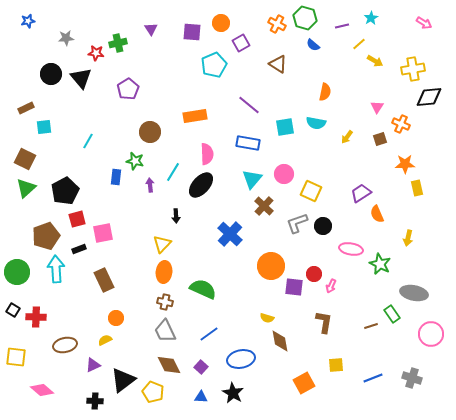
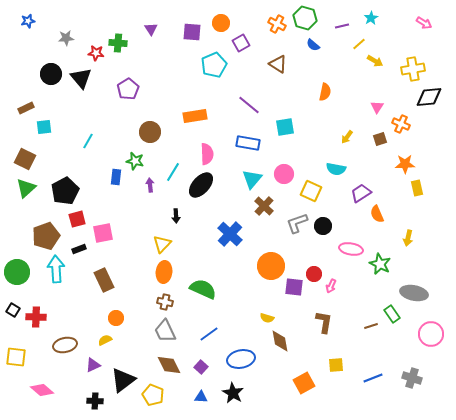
green cross at (118, 43): rotated 18 degrees clockwise
cyan semicircle at (316, 123): moved 20 px right, 46 px down
yellow pentagon at (153, 392): moved 3 px down
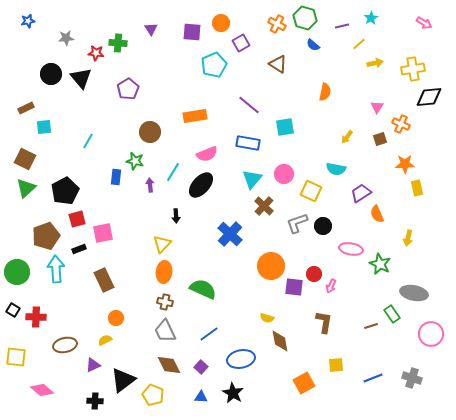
yellow arrow at (375, 61): moved 2 px down; rotated 42 degrees counterclockwise
pink semicircle at (207, 154): rotated 70 degrees clockwise
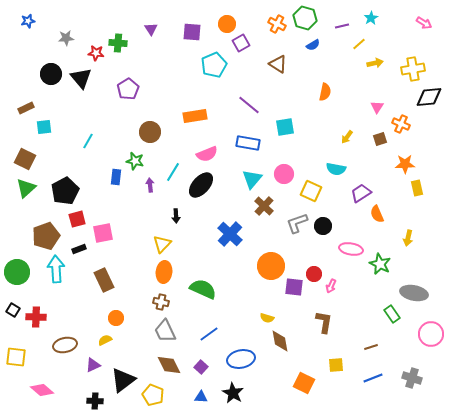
orange circle at (221, 23): moved 6 px right, 1 px down
blue semicircle at (313, 45): rotated 72 degrees counterclockwise
brown cross at (165, 302): moved 4 px left
brown line at (371, 326): moved 21 px down
orange square at (304, 383): rotated 35 degrees counterclockwise
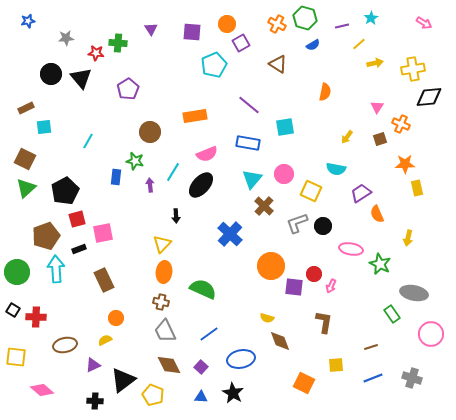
brown diamond at (280, 341): rotated 10 degrees counterclockwise
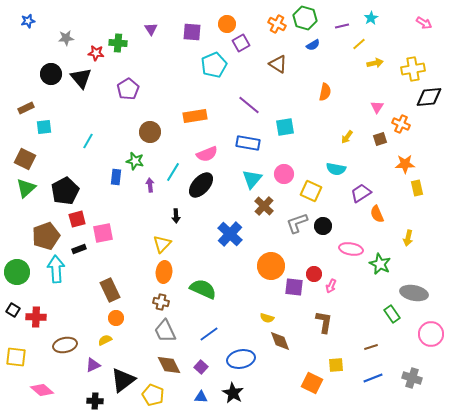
brown rectangle at (104, 280): moved 6 px right, 10 px down
orange square at (304, 383): moved 8 px right
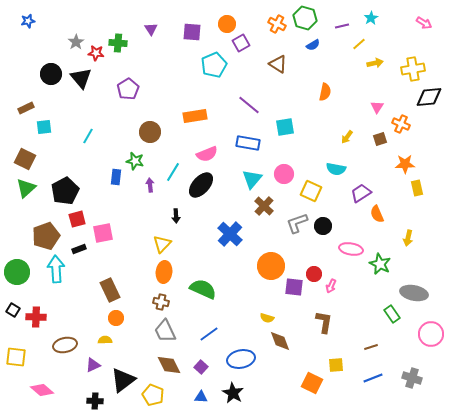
gray star at (66, 38): moved 10 px right, 4 px down; rotated 28 degrees counterclockwise
cyan line at (88, 141): moved 5 px up
yellow semicircle at (105, 340): rotated 24 degrees clockwise
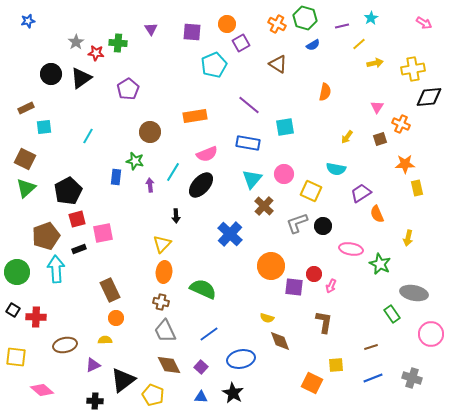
black triangle at (81, 78): rotated 35 degrees clockwise
black pentagon at (65, 191): moved 3 px right
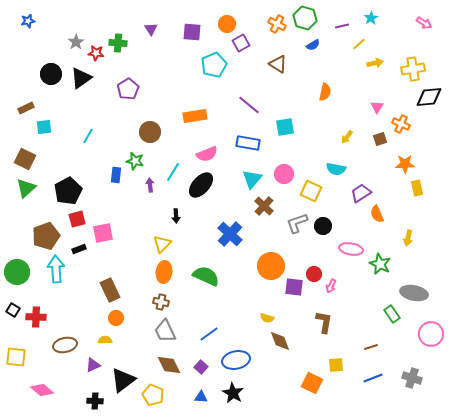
blue rectangle at (116, 177): moved 2 px up
green semicircle at (203, 289): moved 3 px right, 13 px up
blue ellipse at (241, 359): moved 5 px left, 1 px down
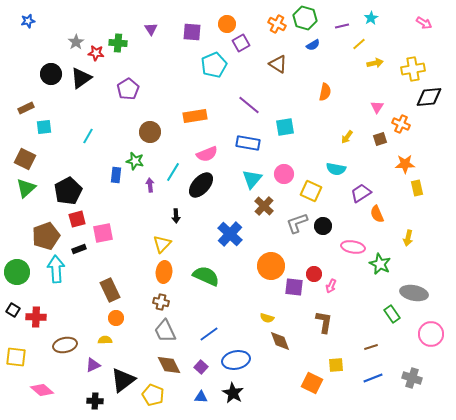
pink ellipse at (351, 249): moved 2 px right, 2 px up
